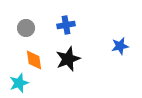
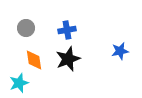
blue cross: moved 1 px right, 5 px down
blue star: moved 5 px down
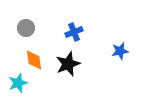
blue cross: moved 7 px right, 2 px down; rotated 12 degrees counterclockwise
black star: moved 5 px down
cyan star: moved 1 px left
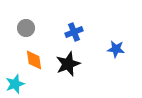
blue star: moved 4 px left, 2 px up; rotated 18 degrees clockwise
cyan star: moved 3 px left, 1 px down
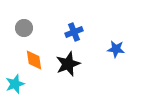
gray circle: moved 2 px left
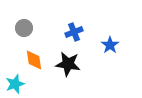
blue star: moved 6 px left, 4 px up; rotated 30 degrees clockwise
black star: rotated 30 degrees clockwise
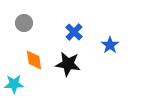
gray circle: moved 5 px up
blue cross: rotated 24 degrees counterclockwise
cyan star: moved 1 px left; rotated 18 degrees clockwise
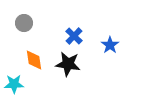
blue cross: moved 4 px down
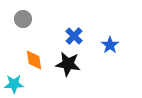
gray circle: moved 1 px left, 4 px up
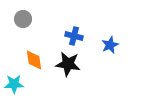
blue cross: rotated 30 degrees counterclockwise
blue star: rotated 12 degrees clockwise
